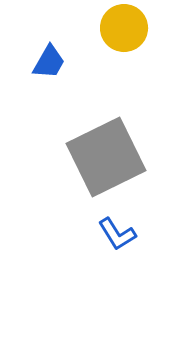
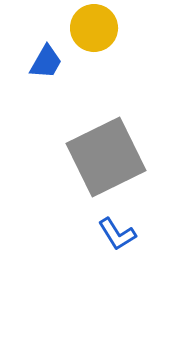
yellow circle: moved 30 px left
blue trapezoid: moved 3 px left
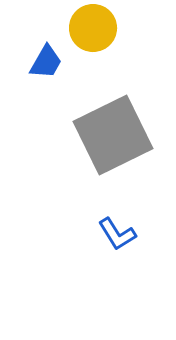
yellow circle: moved 1 px left
gray square: moved 7 px right, 22 px up
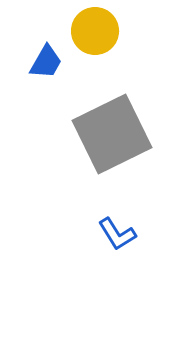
yellow circle: moved 2 px right, 3 px down
gray square: moved 1 px left, 1 px up
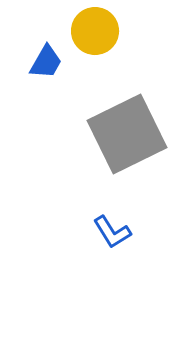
gray square: moved 15 px right
blue L-shape: moved 5 px left, 2 px up
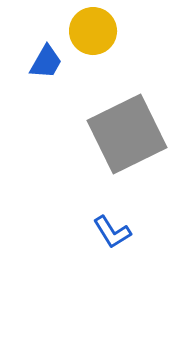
yellow circle: moved 2 px left
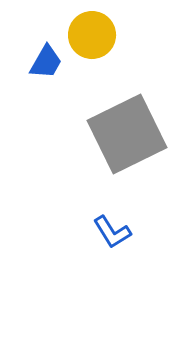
yellow circle: moved 1 px left, 4 px down
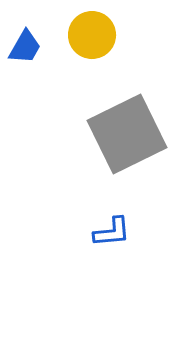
blue trapezoid: moved 21 px left, 15 px up
blue L-shape: rotated 63 degrees counterclockwise
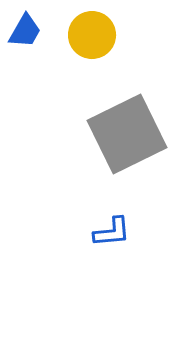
blue trapezoid: moved 16 px up
